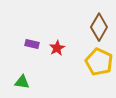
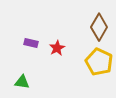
purple rectangle: moved 1 px left, 1 px up
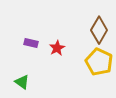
brown diamond: moved 3 px down
green triangle: rotated 28 degrees clockwise
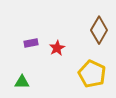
purple rectangle: rotated 24 degrees counterclockwise
yellow pentagon: moved 7 px left, 12 px down
green triangle: rotated 35 degrees counterclockwise
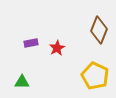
brown diamond: rotated 8 degrees counterclockwise
yellow pentagon: moved 3 px right, 2 px down
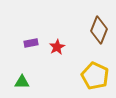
red star: moved 1 px up
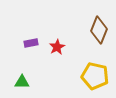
yellow pentagon: rotated 12 degrees counterclockwise
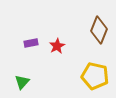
red star: moved 1 px up
green triangle: rotated 49 degrees counterclockwise
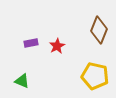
green triangle: moved 1 px up; rotated 49 degrees counterclockwise
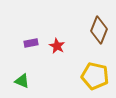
red star: rotated 14 degrees counterclockwise
